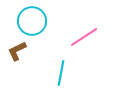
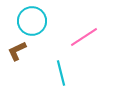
cyan line: rotated 25 degrees counterclockwise
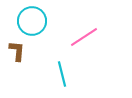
brown L-shape: rotated 120 degrees clockwise
cyan line: moved 1 px right, 1 px down
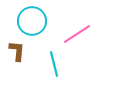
pink line: moved 7 px left, 3 px up
cyan line: moved 8 px left, 10 px up
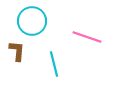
pink line: moved 10 px right, 3 px down; rotated 52 degrees clockwise
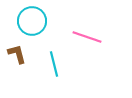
brown L-shape: moved 3 px down; rotated 20 degrees counterclockwise
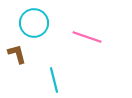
cyan circle: moved 2 px right, 2 px down
cyan line: moved 16 px down
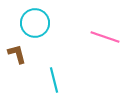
cyan circle: moved 1 px right
pink line: moved 18 px right
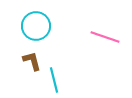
cyan circle: moved 1 px right, 3 px down
brown L-shape: moved 15 px right, 7 px down
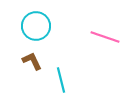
brown L-shape: rotated 10 degrees counterclockwise
cyan line: moved 7 px right
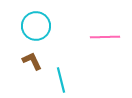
pink line: rotated 20 degrees counterclockwise
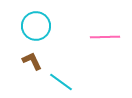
cyan line: moved 2 px down; rotated 40 degrees counterclockwise
